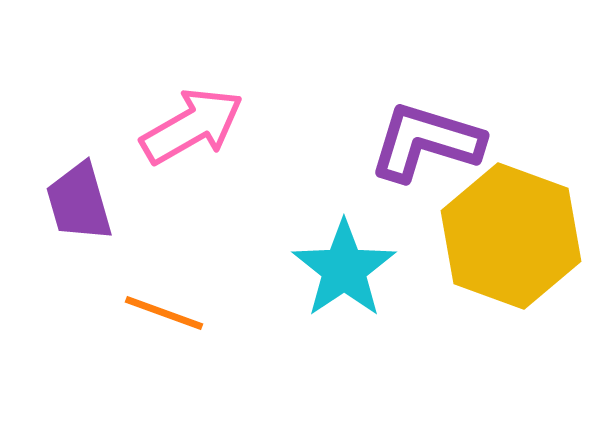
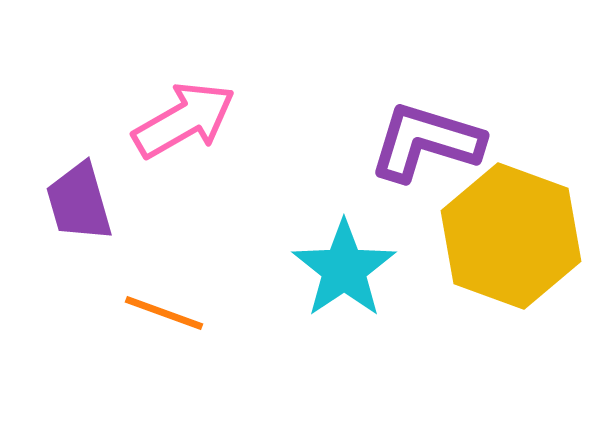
pink arrow: moved 8 px left, 6 px up
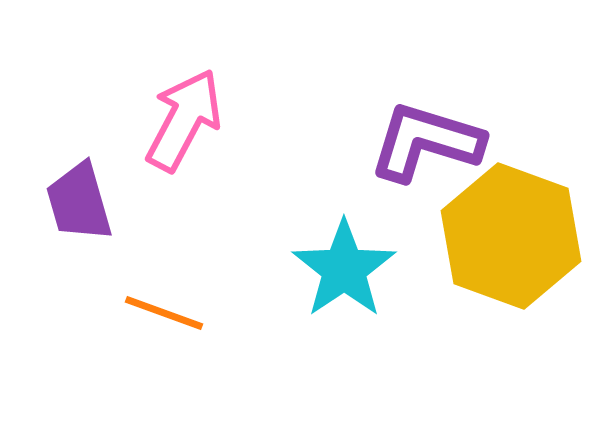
pink arrow: rotated 32 degrees counterclockwise
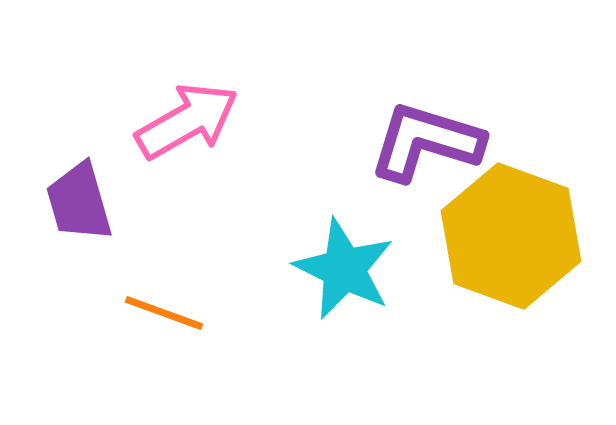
pink arrow: moved 3 px right, 1 px down; rotated 32 degrees clockwise
cyan star: rotated 12 degrees counterclockwise
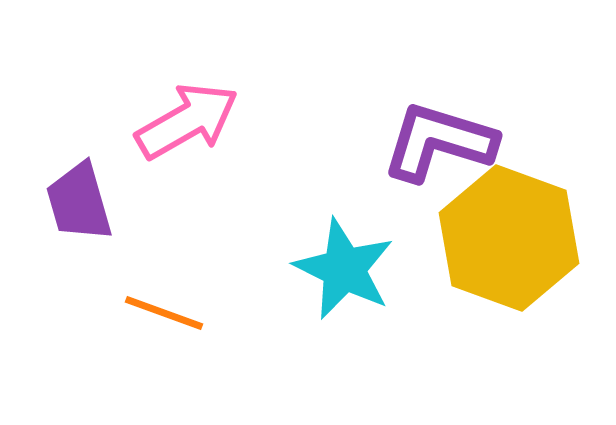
purple L-shape: moved 13 px right
yellow hexagon: moved 2 px left, 2 px down
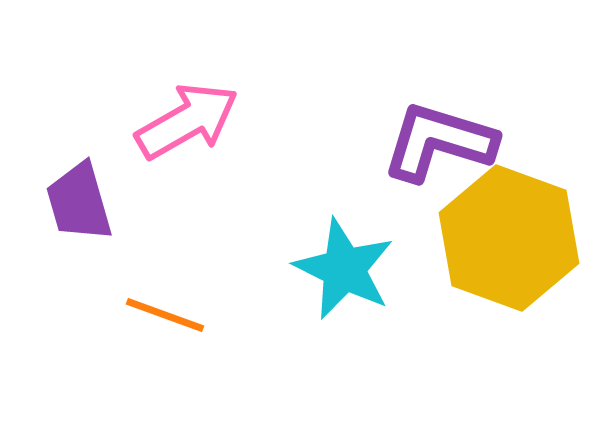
orange line: moved 1 px right, 2 px down
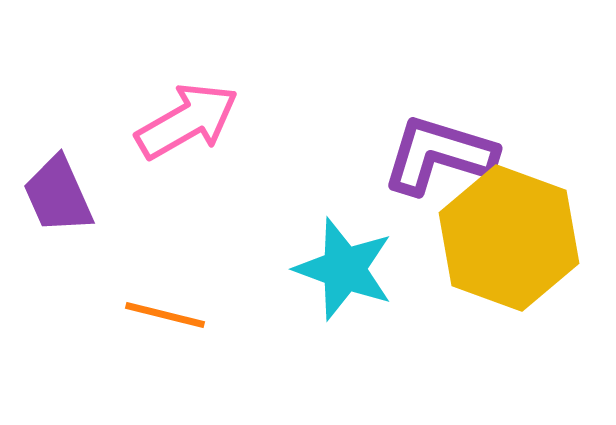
purple L-shape: moved 13 px down
purple trapezoid: moved 21 px left, 7 px up; rotated 8 degrees counterclockwise
cyan star: rotated 6 degrees counterclockwise
orange line: rotated 6 degrees counterclockwise
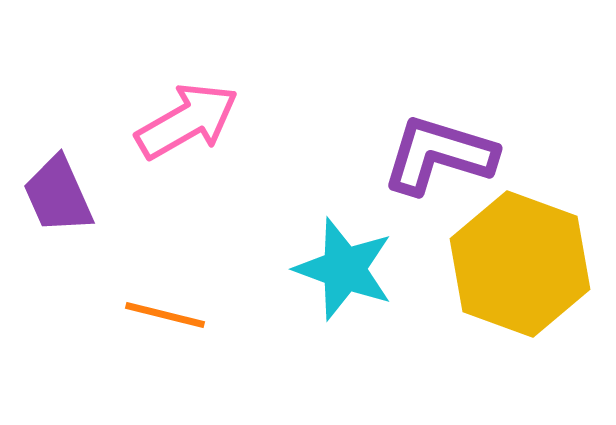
yellow hexagon: moved 11 px right, 26 px down
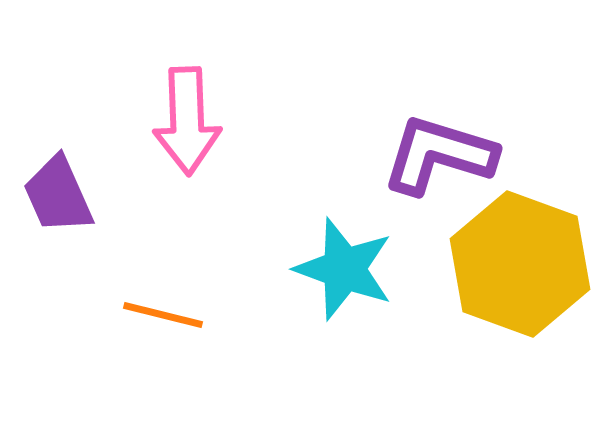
pink arrow: rotated 118 degrees clockwise
orange line: moved 2 px left
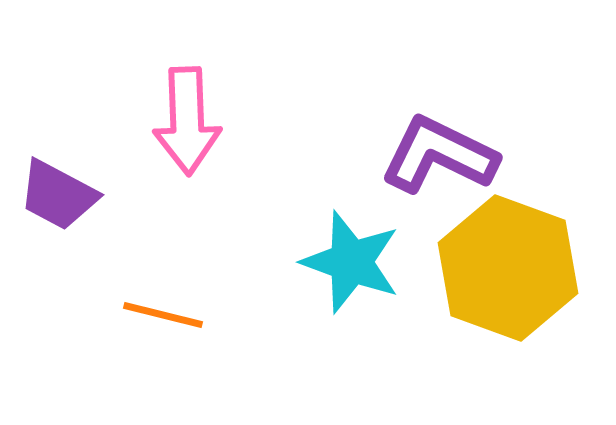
purple L-shape: rotated 9 degrees clockwise
purple trapezoid: rotated 38 degrees counterclockwise
yellow hexagon: moved 12 px left, 4 px down
cyan star: moved 7 px right, 7 px up
